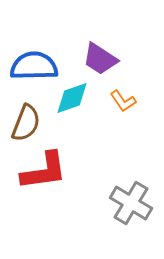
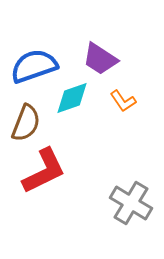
blue semicircle: rotated 18 degrees counterclockwise
red L-shape: rotated 18 degrees counterclockwise
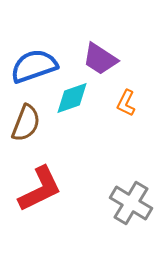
orange L-shape: moved 3 px right, 2 px down; rotated 60 degrees clockwise
red L-shape: moved 4 px left, 18 px down
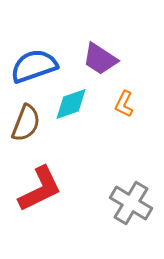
cyan diamond: moved 1 px left, 6 px down
orange L-shape: moved 2 px left, 1 px down
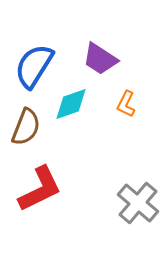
blue semicircle: rotated 39 degrees counterclockwise
orange L-shape: moved 2 px right
brown semicircle: moved 4 px down
gray cross: moved 7 px right; rotated 9 degrees clockwise
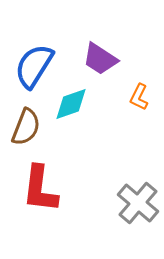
orange L-shape: moved 13 px right, 7 px up
red L-shape: rotated 123 degrees clockwise
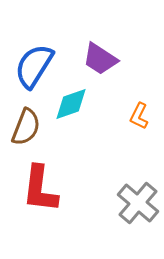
orange L-shape: moved 19 px down
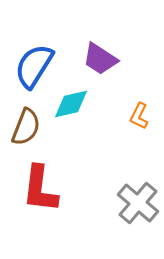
cyan diamond: rotated 6 degrees clockwise
